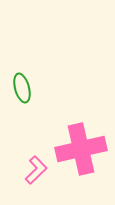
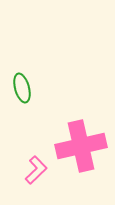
pink cross: moved 3 px up
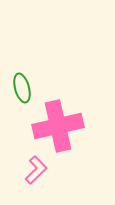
pink cross: moved 23 px left, 20 px up
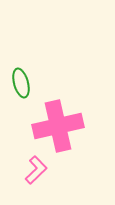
green ellipse: moved 1 px left, 5 px up
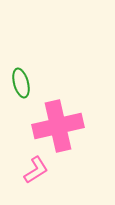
pink L-shape: rotated 12 degrees clockwise
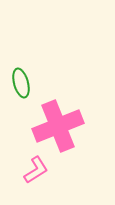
pink cross: rotated 9 degrees counterclockwise
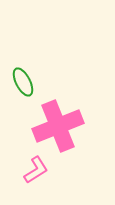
green ellipse: moved 2 px right, 1 px up; rotated 12 degrees counterclockwise
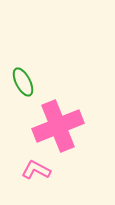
pink L-shape: rotated 120 degrees counterclockwise
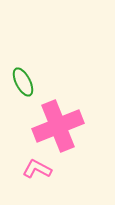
pink L-shape: moved 1 px right, 1 px up
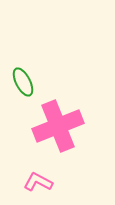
pink L-shape: moved 1 px right, 13 px down
